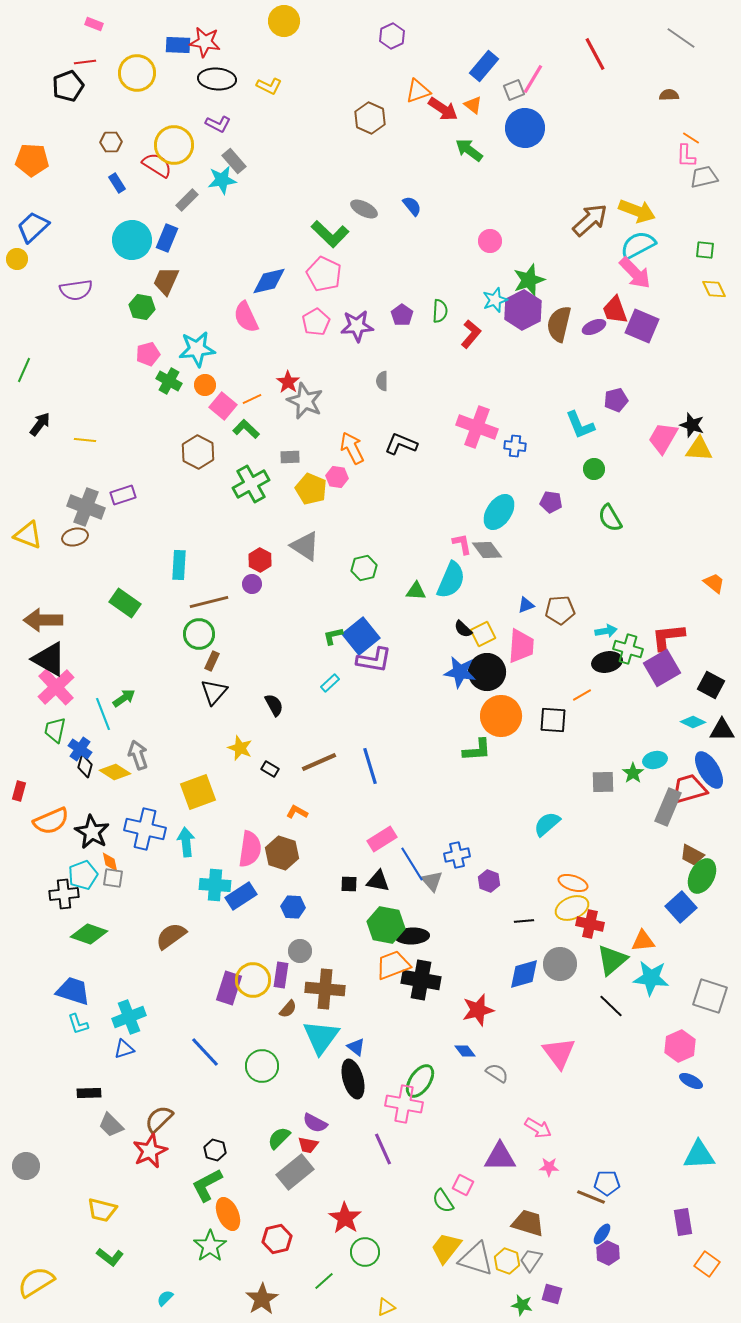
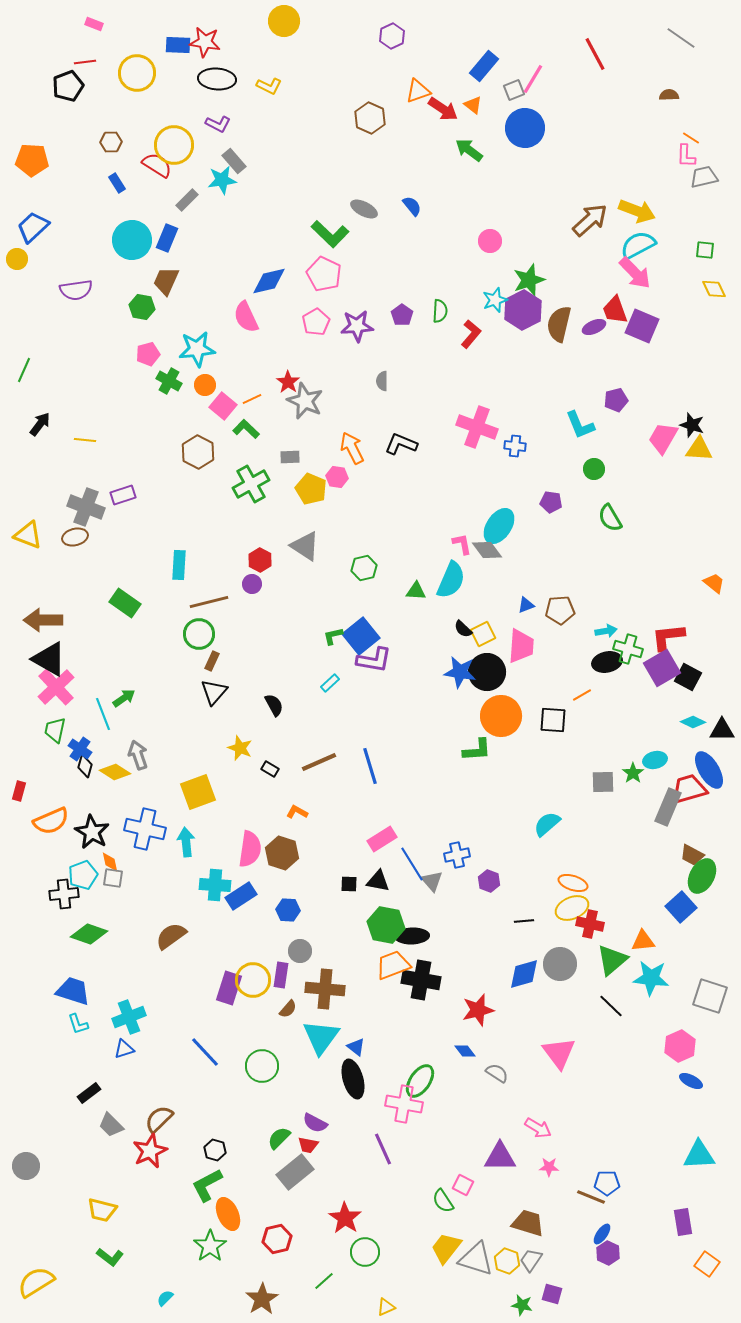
cyan ellipse at (499, 512): moved 14 px down
black square at (711, 685): moved 23 px left, 8 px up
blue hexagon at (293, 907): moved 5 px left, 3 px down
black rectangle at (89, 1093): rotated 35 degrees counterclockwise
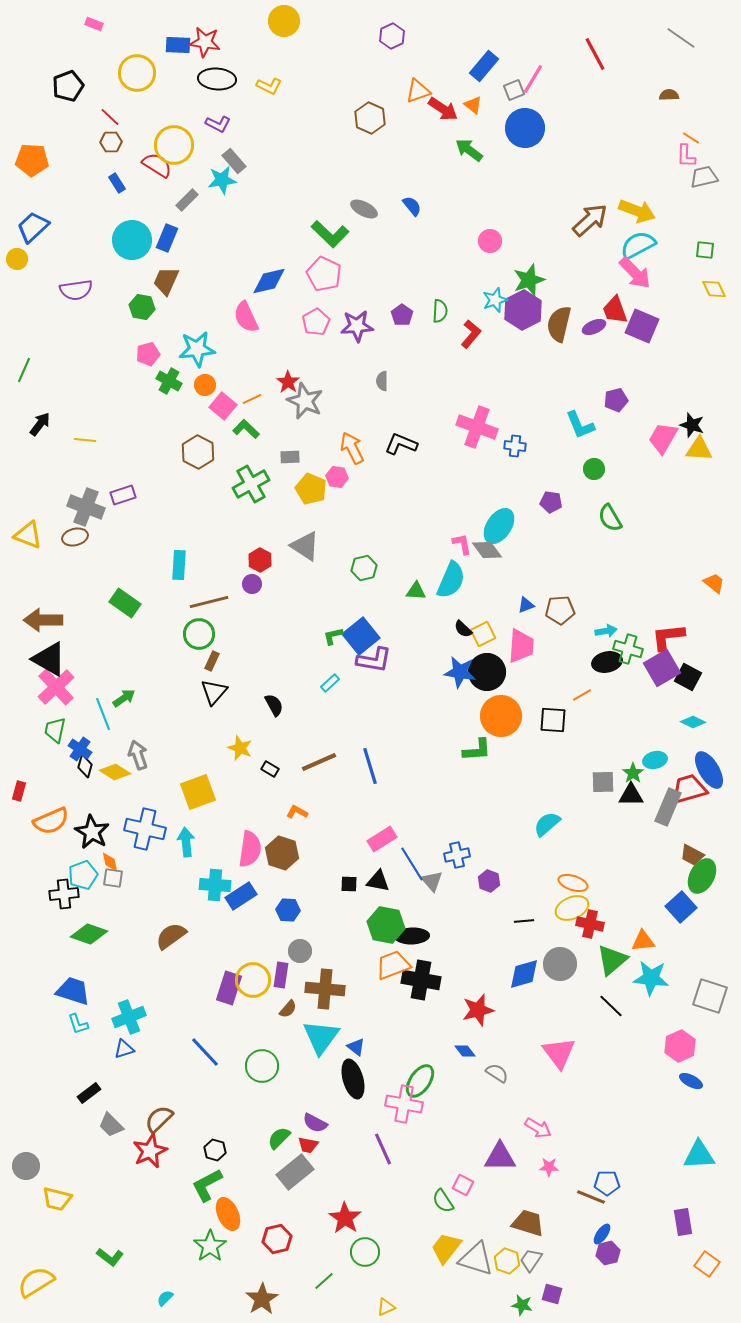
red line at (85, 62): moved 25 px right, 55 px down; rotated 50 degrees clockwise
black triangle at (722, 730): moved 91 px left, 65 px down
yellow trapezoid at (102, 1210): moved 45 px left, 11 px up
purple hexagon at (608, 1253): rotated 20 degrees clockwise
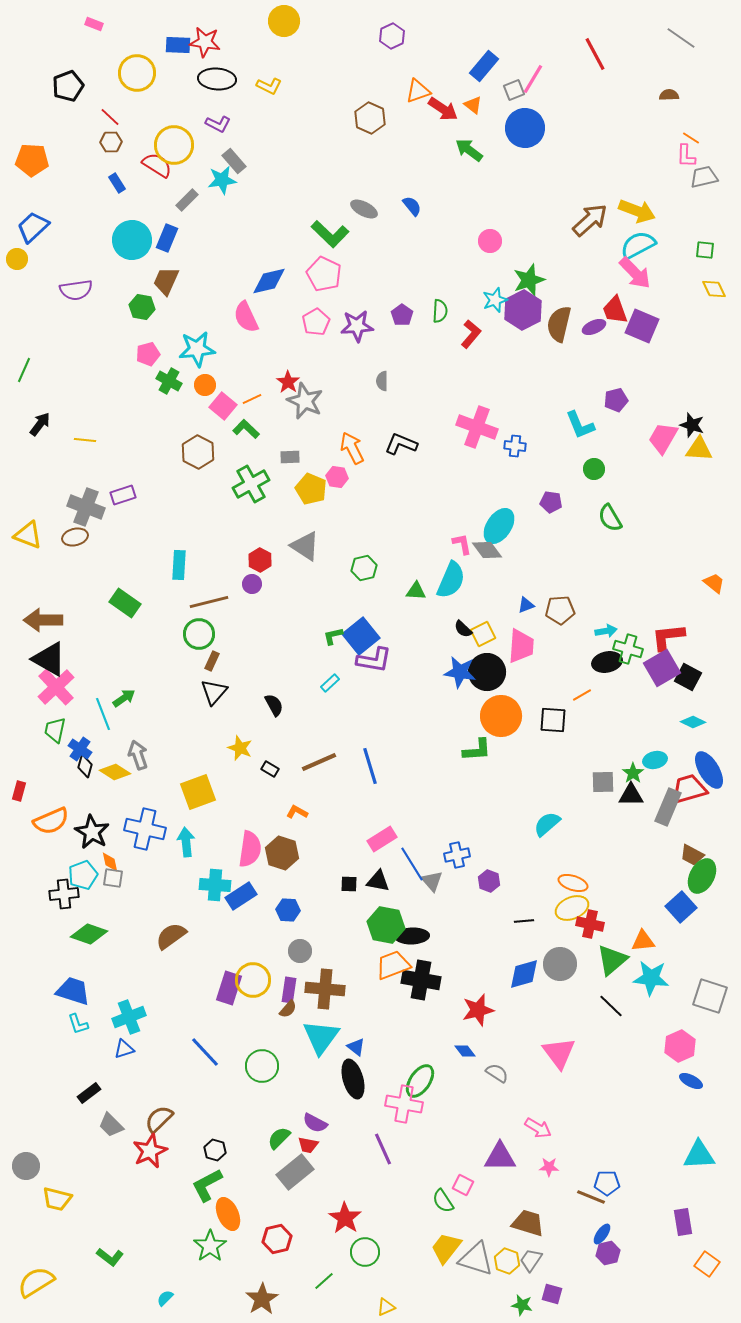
purple rectangle at (281, 975): moved 8 px right, 15 px down
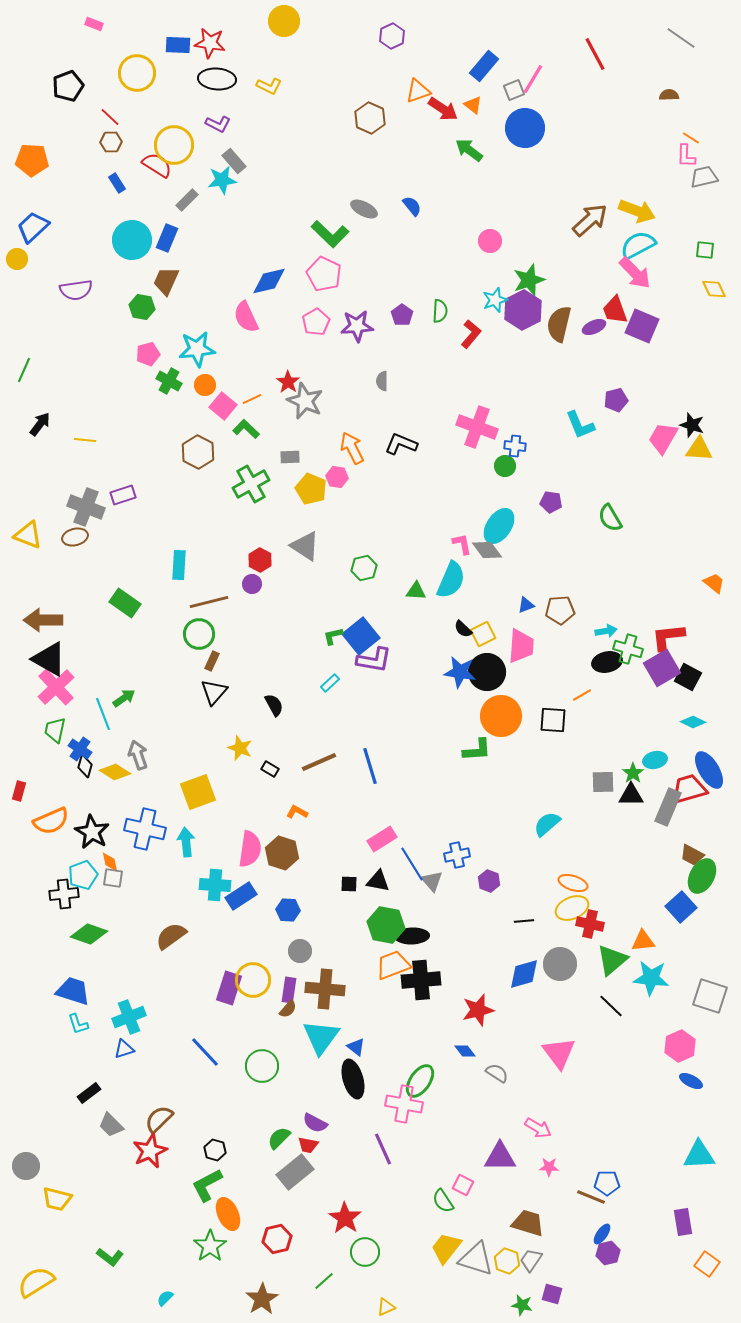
red star at (205, 42): moved 5 px right, 1 px down
green circle at (594, 469): moved 89 px left, 3 px up
black cross at (421, 980): rotated 15 degrees counterclockwise
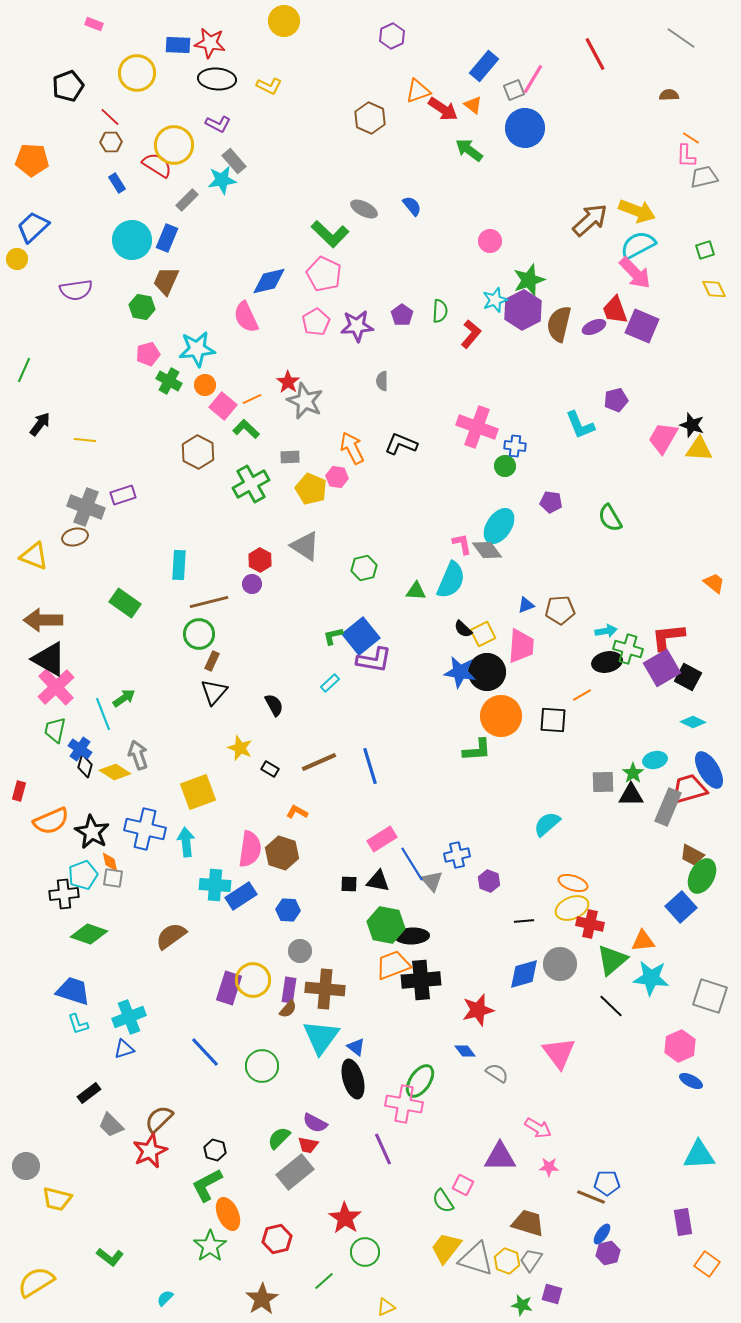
green square at (705, 250): rotated 24 degrees counterclockwise
yellow triangle at (28, 535): moved 6 px right, 21 px down
